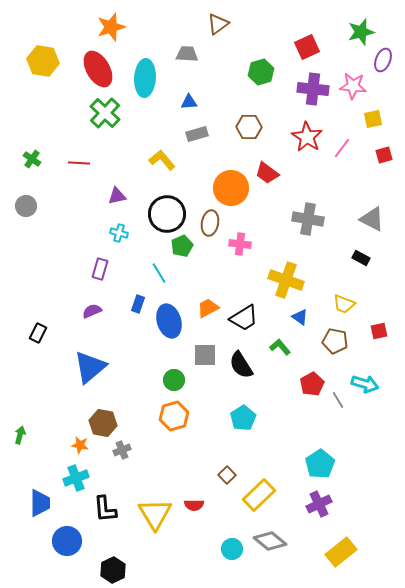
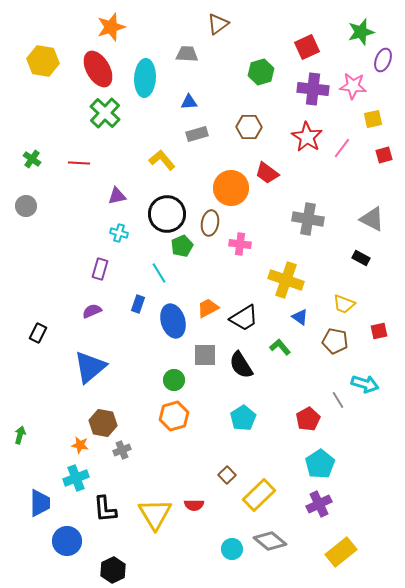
blue ellipse at (169, 321): moved 4 px right
red pentagon at (312, 384): moved 4 px left, 35 px down
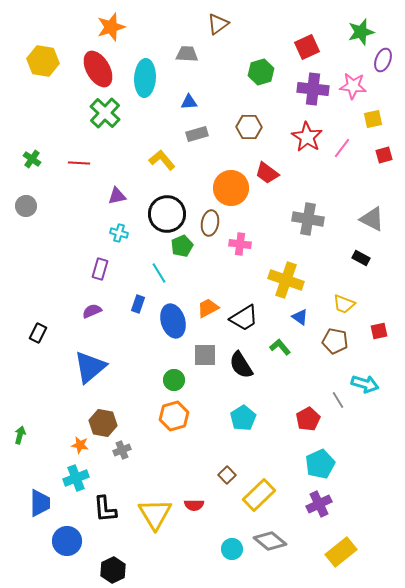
cyan pentagon at (320, 464): rotated 8 degrees clockwise
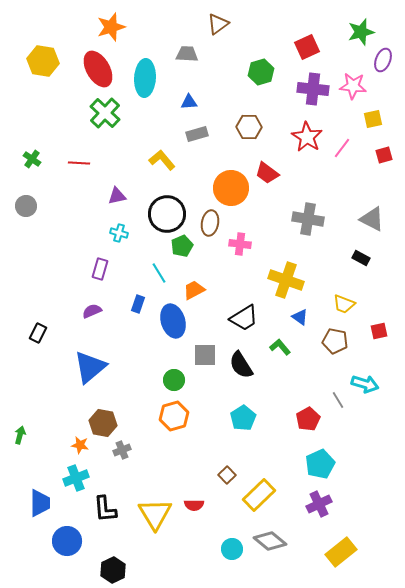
orange trapezoid at (208, 308): moved 14 px left, 18 px up
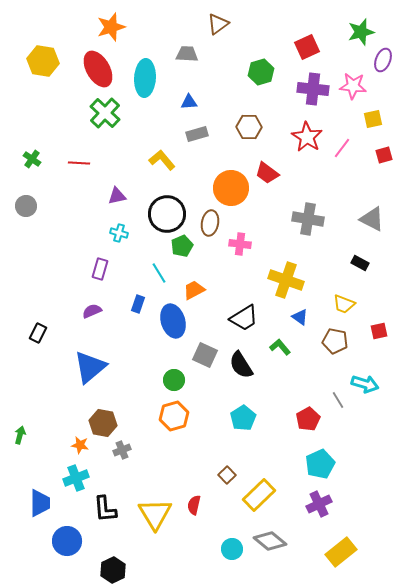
black rectangle at (361, 258): moved 1 px left, 5 px down
gray square at (205, 355): rotated 25 degrees clockwise
red semicircle at (194, 505): rotated 102 degrees clockwise
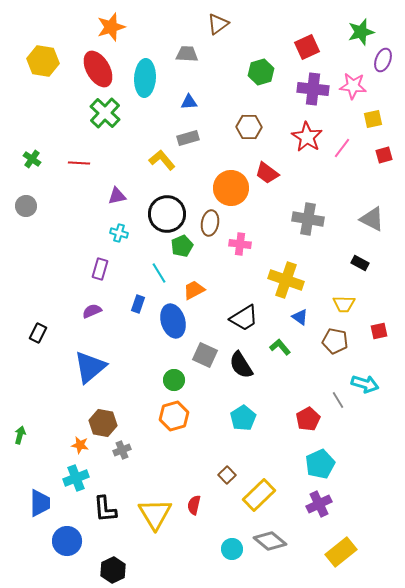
gray rectangle at (197, 134): moved 9 px left, 4 px down
yellow trapezoid at (344, 304): rotated 20 degrees counterclockwise
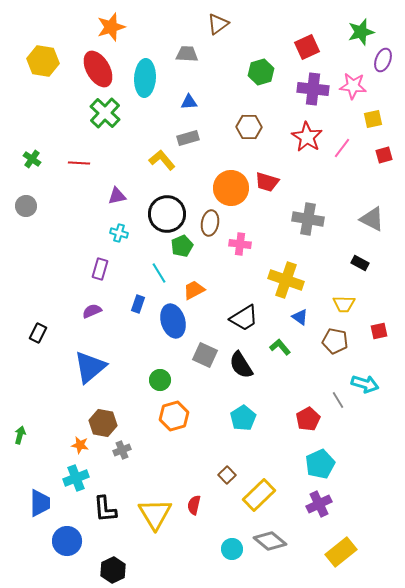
red trapezoid at (267, 173): moved 9 px down; rotated 20 degrees counterclockwise
green circle at (174, 380): moved 14 px left
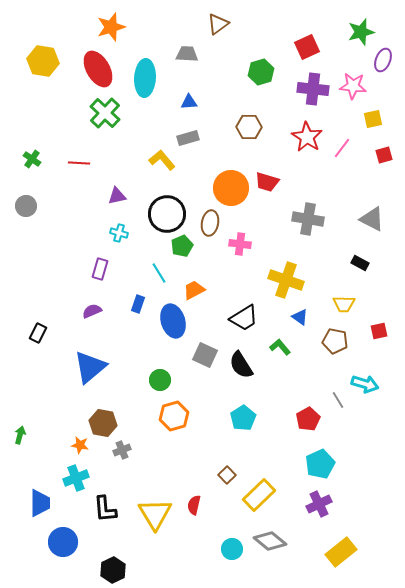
blue circle at (67, 541): moved 4 px left, 1 px down
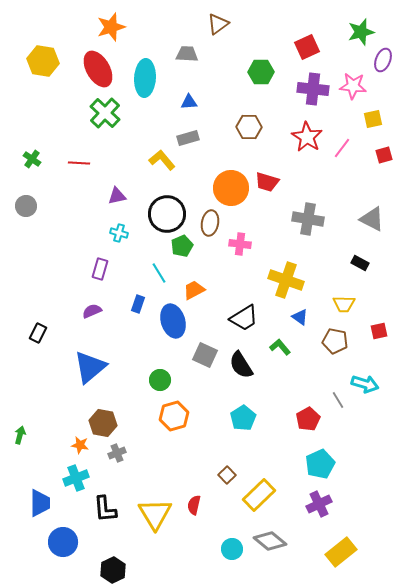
green hexagon at (261, 72): rotated 15 degrees clockwise
gray cross at (122, 450): moved 5 px left, 3 px down
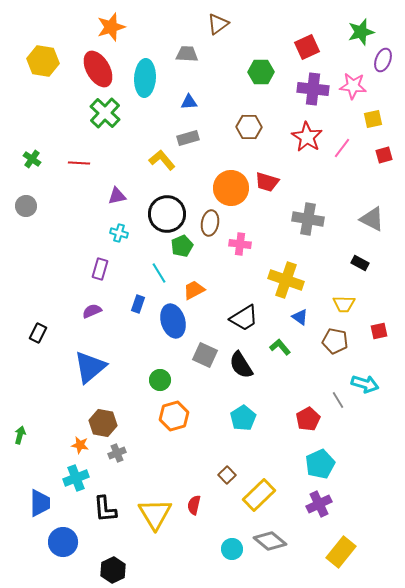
yellow rectangle at (341, 552): rotated 12 degrees counterclockwise
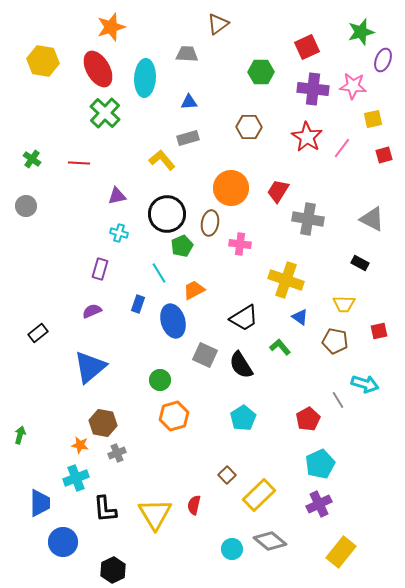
red trapezoid at (267, 182): moved 11 px right, 9 px down; rotated 105 degrees clockwise
black rectangle at (38, 333): rotated 24 degrees clockwise
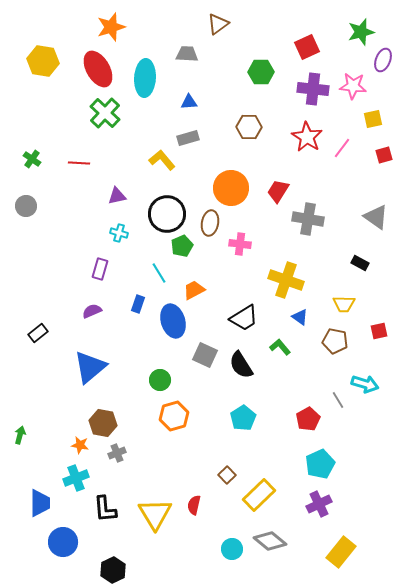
gray triangle at (372, 219): moved 4 px right, 2 px up; rotated 8 degrees clockwise
